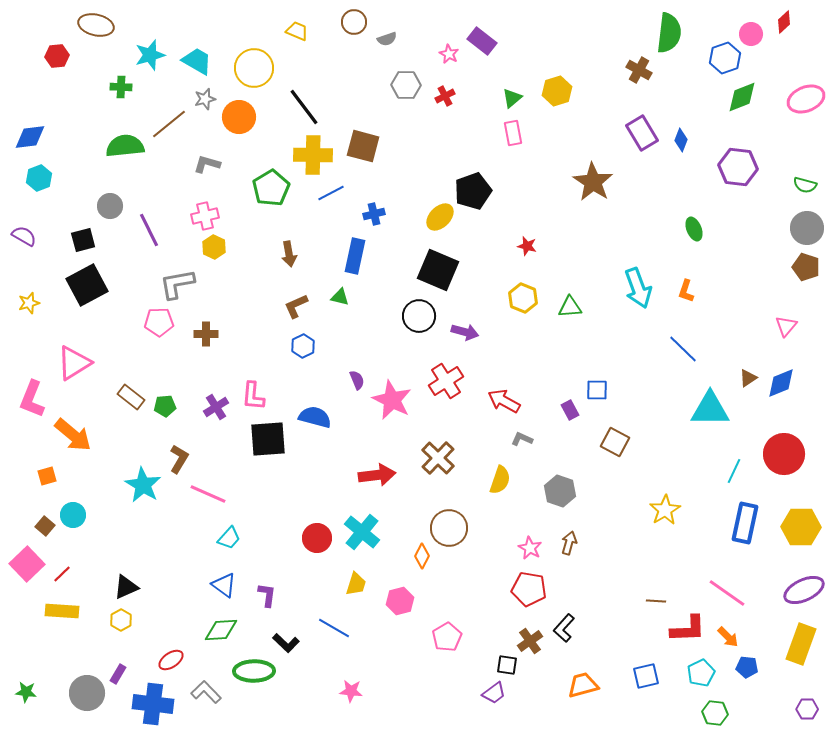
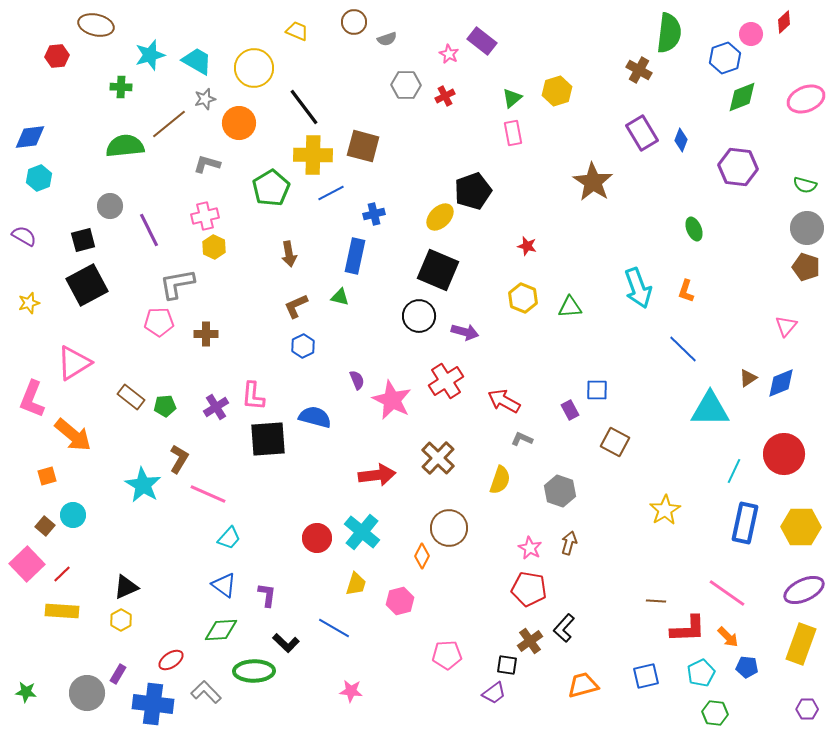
orange circle at (239, 117): moved 6 px down
pink pentagon at (447, 637): moved 18 px down; rotated 28 degrees clockwise
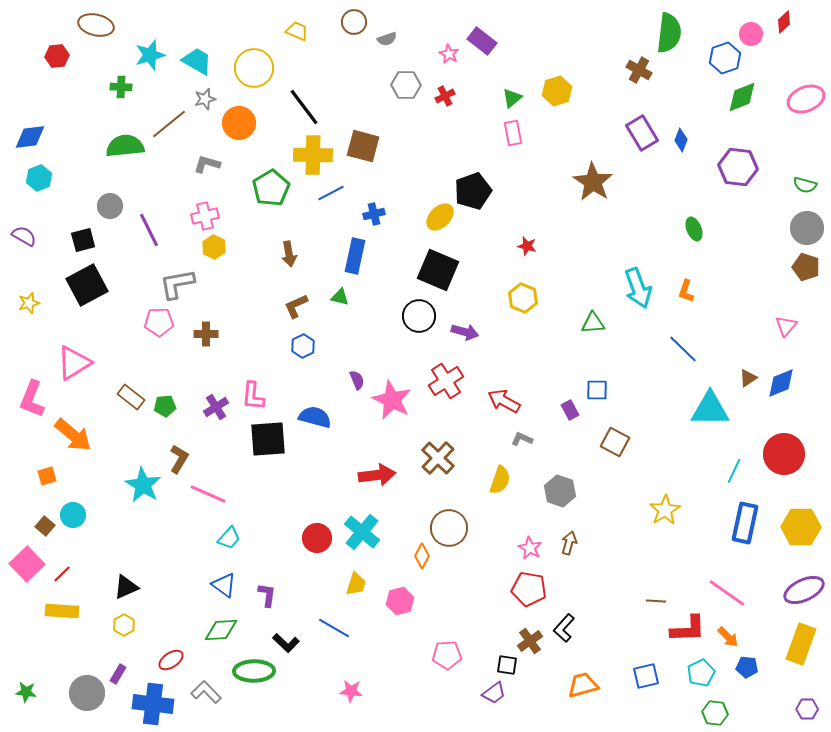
green triangle at (570, 307): moved 23 px right, 16 px down
yellow hexagon at (121, 620): moved 3 px right, 5 px down
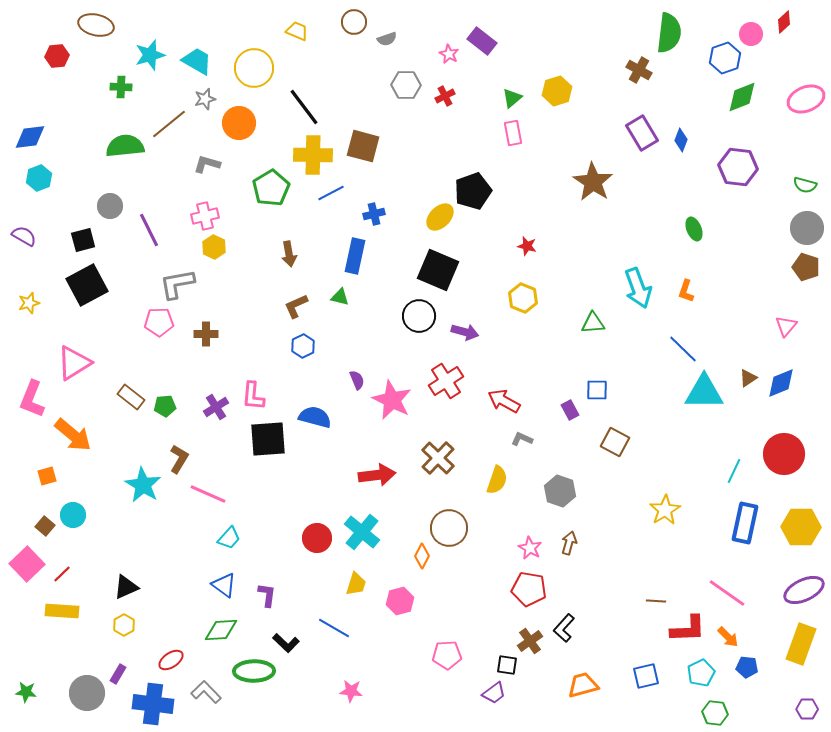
cyan triangle at (710, 409): moved 6 px left, 17 px up
yellow semicircle at (500, 480): moved 3 px left
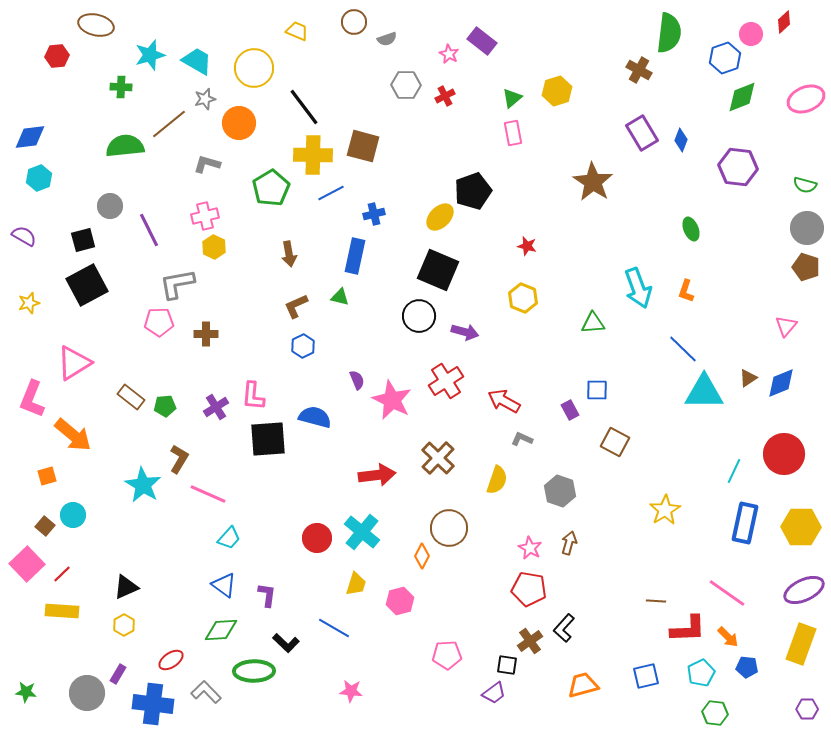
green ellipse at (694, 229): moved 3 px left
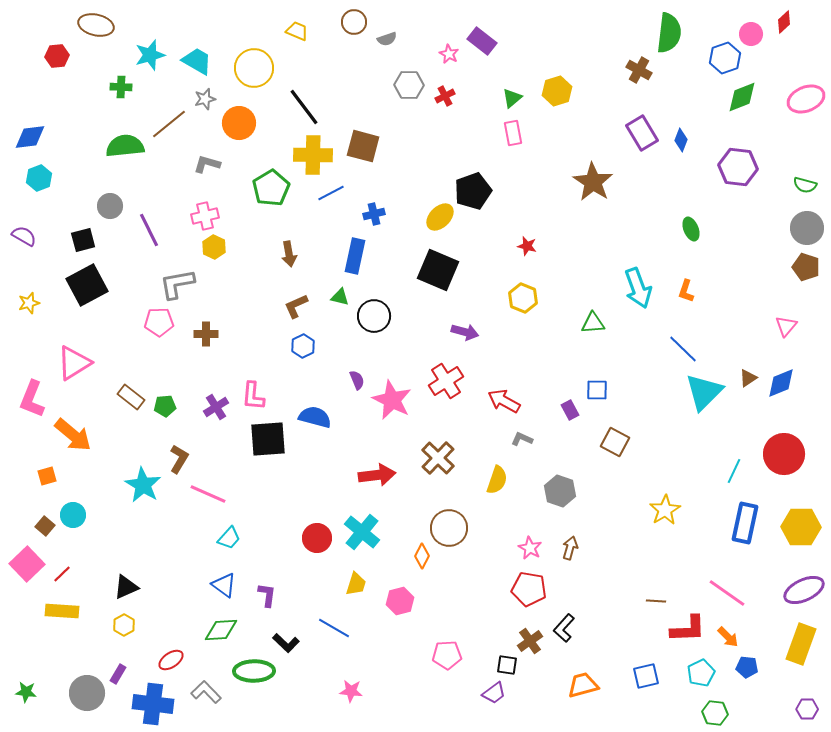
gray hexagon at (406, 85): moved 3 px right
black circle at (419, 316): moved 45 px left
cyan triangle at (704, 392): rotated 45 degrees counterclockwise
brown arrow at (569, 543): moved 1 px right, 5 px down
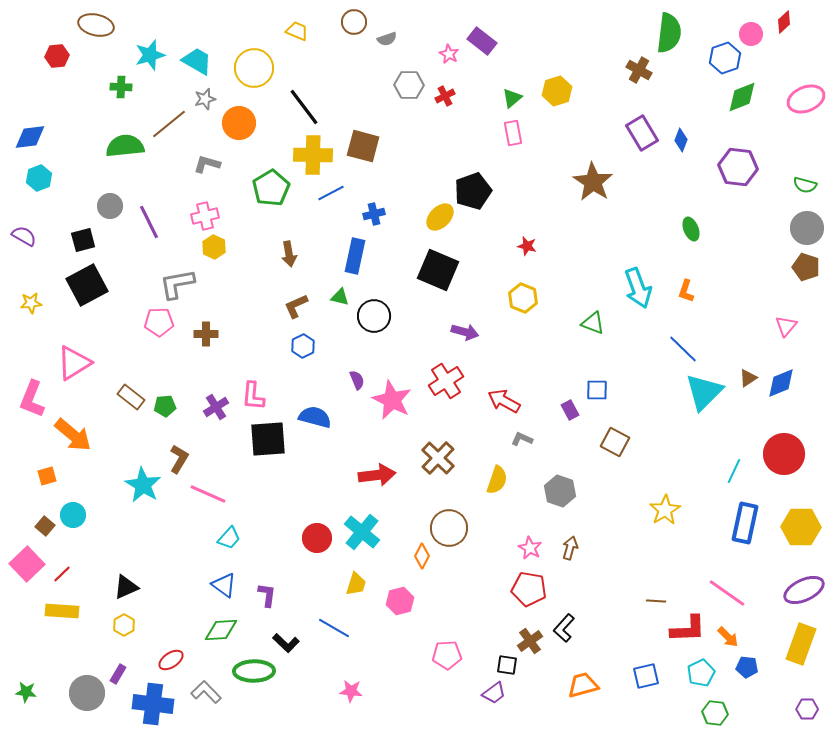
purple line at (149, 230): moved 8 px up
yellow star at (29, 303): moved 2 px right; rotated 10 degrees clockwise
green triangle at (593, 323): rotated 25 degrees clockwise
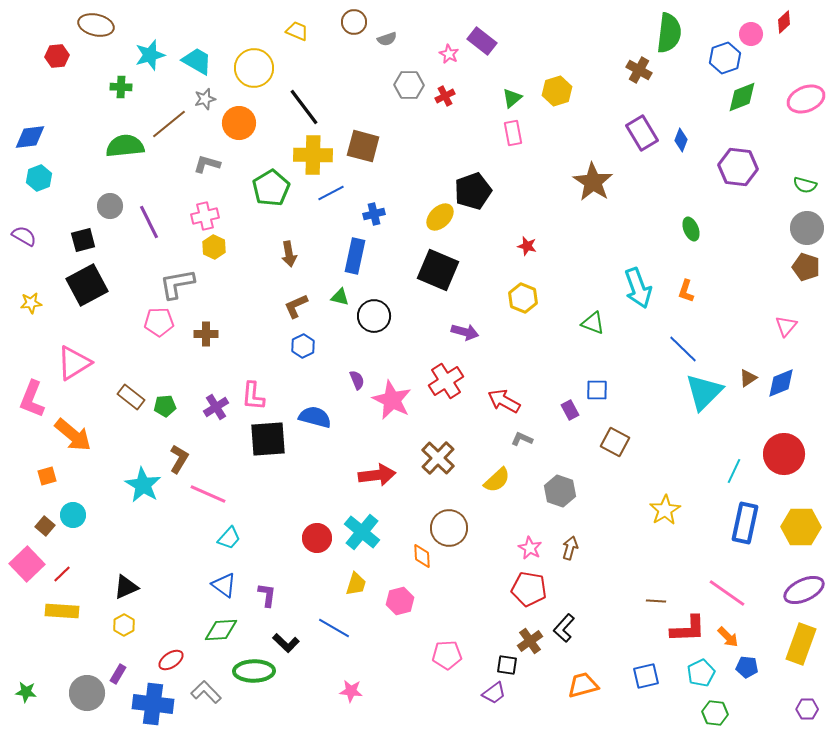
yellow semicircle at (497, 480): rotated 28 degrees clockwise
orange diamond at (422, 556): rotated 30 degrees counterclockwise
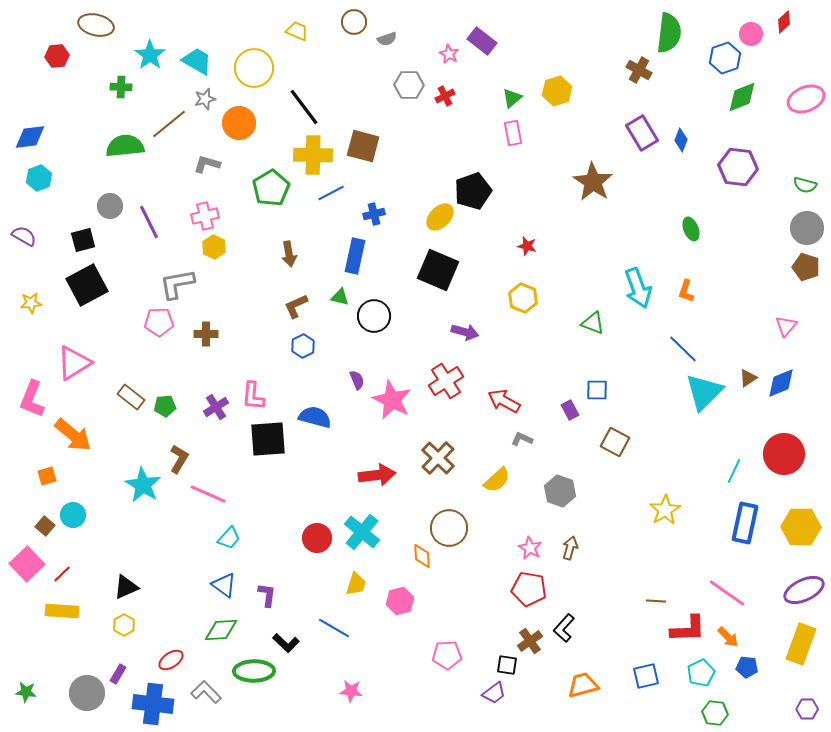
cyan star at (150, 55): rotated 20 degrees counterclockwise
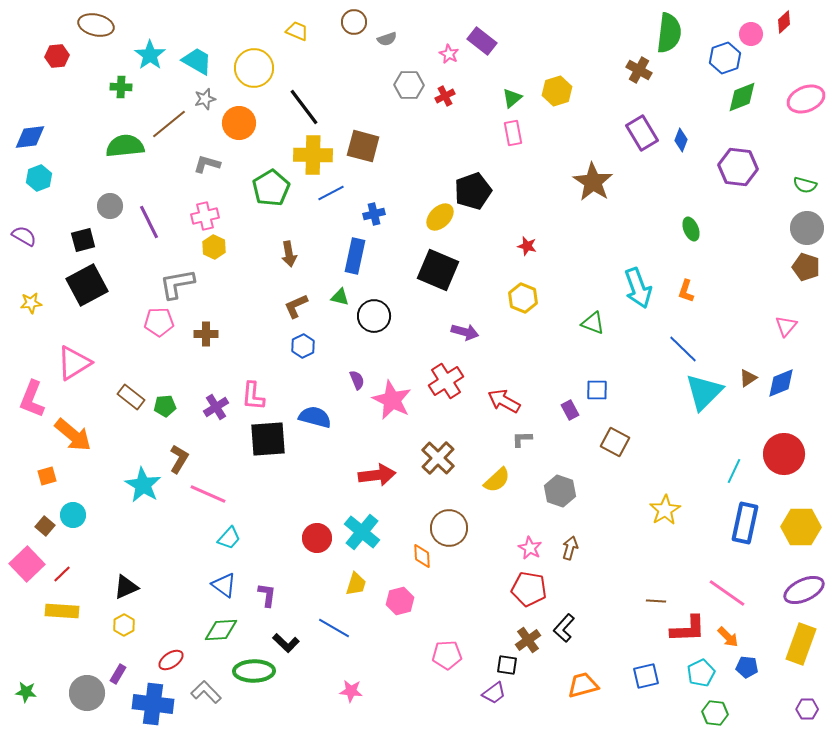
gray L-shape at (522, 439): rotated 25 degrees counterclockwise
brown cross at (530, 641): moved 2 px left, 1 px up
